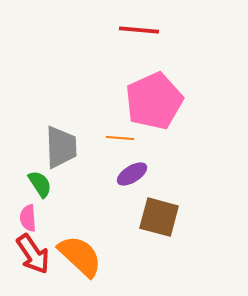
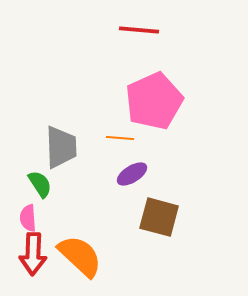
red arrow: rotated 36 degrees clockwise
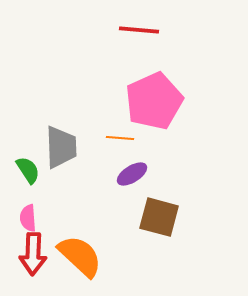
green semicircle: moved 12 px left, 14 px up
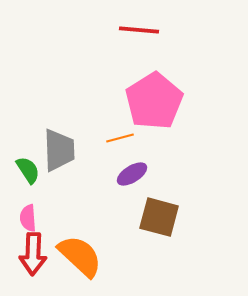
pink pentagon: rotated 8 degrees counterclockwise
orange line: rotated 20 degrees counterclockwise
gray trapezoid: moved 2 px left, 3 px down
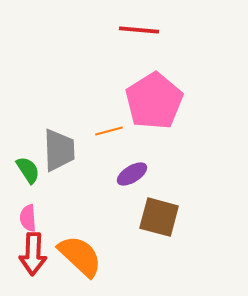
orange line: moved 11 px left, 7 px up
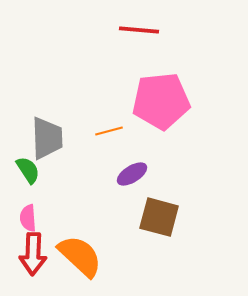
pink pentagon: moved 7 px right; rotated 26 degrees clockwise
gray trapezoid: moved 12 px left, 12 px up
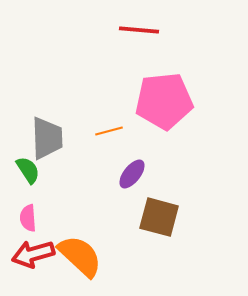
pink pentagon: moved 3 px right
purple ellipse: rotated 20 degrees counterclockwise
red arrow: rotated 72 degrees clockwise
